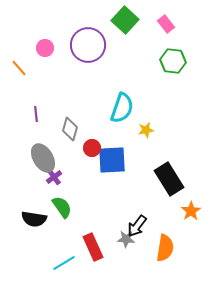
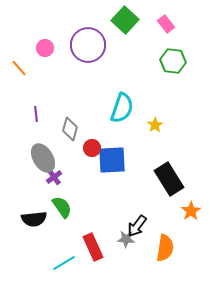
yellow star: moved 9 px right, 5 px up; rotated 21 degrees counterclockwise
black semicircle: rotated 15 degrees counterclockwise
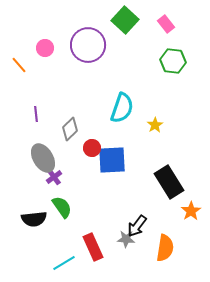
orange line: moved 3 px up
gray diamond: rotated 30 degrees clockwise
black rectangle: moved 3 px down
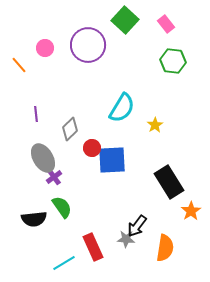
cyan semicircle: rotated 12 degrees clockwise
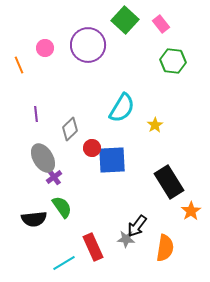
pink rectangle: moved 5 px left
orange line: rotated 18 degrees clockwise
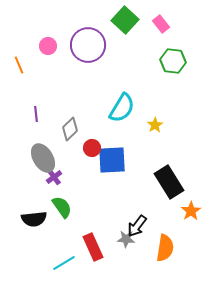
pink circle: moved 3 px right, 2 px up
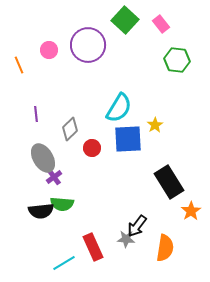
pink circle: moved 1 px right, 4 px down
green hexagon: moved 4 px right, 1 px up
cyan semicircle: moved 3 px left
blue square: moved 16 px right, 21 px up
green semicircle: moved 3 px up; rotated 130 degrees clockwise
black semicircle: moved 7 px right, 8 px up
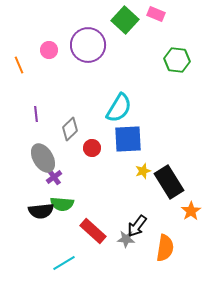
pink rectangle: moved 5 px left, 10 px up; rotated 30 degrees counterclockwise
yellow star: moved 12 px left, 46 px down; rotated 14 degrees clockwise
red rectangle: moved 16 px up; rotated 24 degrees counterclockwise
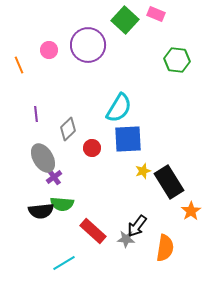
gray diamond: moved 2 px left
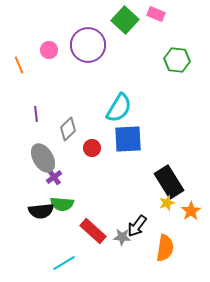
yellow star: moved 24 px right, 32 px down
gray star: moved 4 px left, 2 px up
